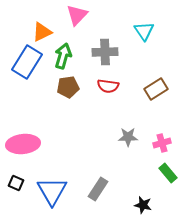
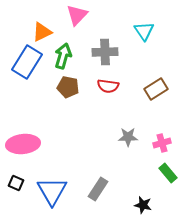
brown pentagon: rotated 20 degrees clockwise
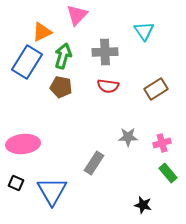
brown pentagon: moved 7 px left
gray rectangle: moved 4 px left, 26 px up
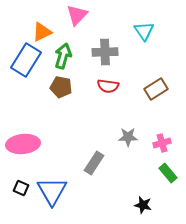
blue rectangle: moved 1 px left, 2 px up
black square: moved 5 px right, 5 px down
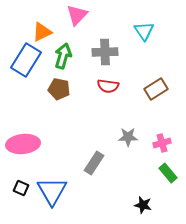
brown pentagon: moved 2 px left, 2 px down
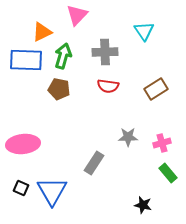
blue rectangle: rotated 60 degrees clockwise
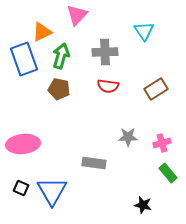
green arrow: moved 2 px left
blue rectangle: moved 2 px left, 1 px up; rotated 68 degrees clockwise
gray rectangle: rotated 65 degrees clockwise
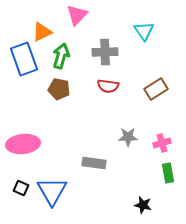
green rectangle: rotated 30 degrees clockwise
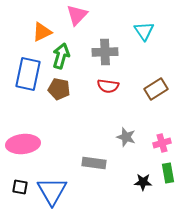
blue rectangle: moved 4 px right, 15 px down; rotated 32 degrees clockwise
gray star: moved 2 px left; rotated 18 degrees clockwise
black square: moved 1 px left, 1 px up; rotated 14 degrees counterclockwise
black star: moved 23 px up; rotated 12 degrees counterclockwise
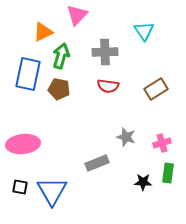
orange triangle: moved 1 px right
gray rectangle: moved 3 px right; rotated 30 degrees counterclockwise
green rectangle: rotated 18 degrees clockwise
